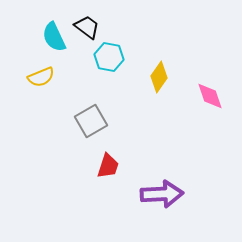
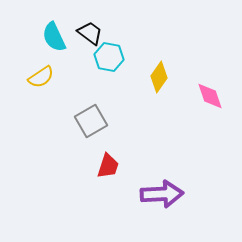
black trapezoid: moved 3 px right, 6 px down
yellow semicircle: rotated 12 degrees counterclockwise
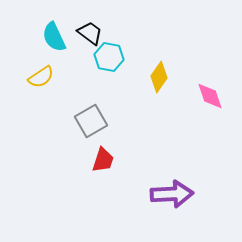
red trapezoid: moved 5 px left, 6 px up
purple arrow: moved 10 px right
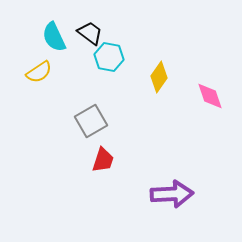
yellow semicircle: moved 2 px left, 5 px up
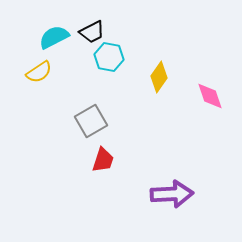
black trapezoid: moved 2 px right, 1 px up; rotated 116 degrees clockwise
cyan semicircle: rotated 88 degrees clockwise
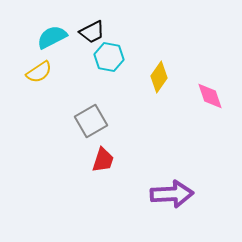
cyan semicircle: moved 2 px left
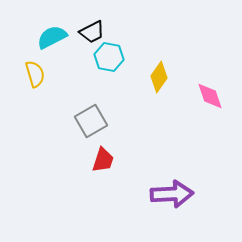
yellow semicircle: moved 4 px left, 2 px down; rotated 72 degrees counterclockwise
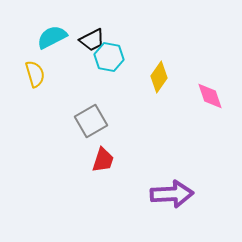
black trapezoid: moved 8 px down
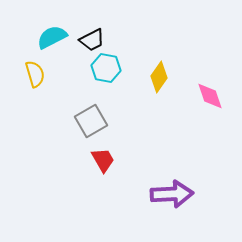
cyan hexagon: moved 3 px left, 11 px down
red trapezoid: rotated 48 degrees counterclockwise
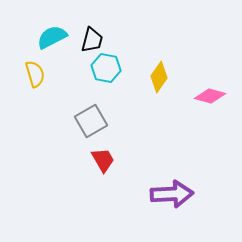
black trapezoid: rotated 48 degrees counterclockwise
pink diamond: rotated 56 degrees counterclockwise
